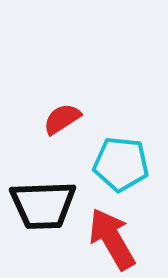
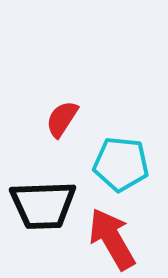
red semicircle: rotated 24 degrees counterclockwise
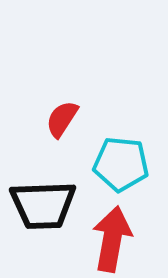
red arrow: rotated 40 degrees clockwise
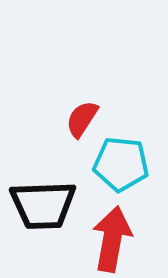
red semicircle: moved 20 px right
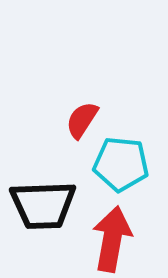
red semicircle: moved 1 px down
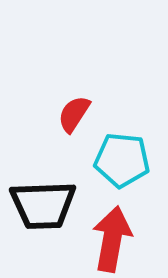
red semicircle: moved 8 px left, 6 px up
cyan pentagon: moved 1 px right, 4 px up
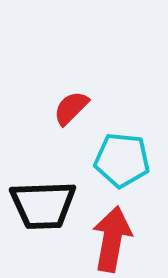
red semicircle: moved 3 px left, 6 px up; rotated 12 degrees clockwise
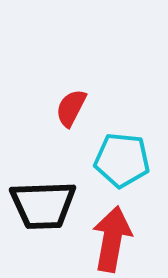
red semicircle: rotated 18 degrees counterclockwise
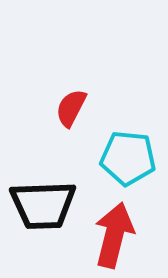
cyan pentagon: moved 6 px right, 2 px up
red arrow: moved 2 px right, 4 px up; rotated 4 degrees clockwise
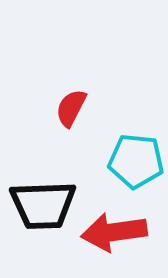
cyan pentagon: moved 8 px right, 3 px down
red arrow: moved 3 px up; rotated 112 degrees counterclockwise
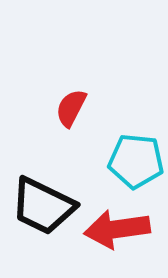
black trapezoid: moved 1 px down; rotated 28 degrees clockwise
red arrow: moved 3 px right, 3 px up
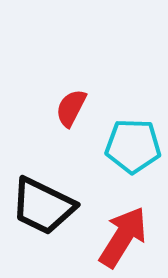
cyan pentagon: moved 3 px left, 15 px up; rotated 4 degrees counterclockwise
red arrow: moved 6 px right, 8 px down; rotated 130 degrees clockwise
